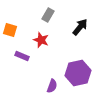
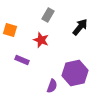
purple rectangle: moved 4 px down
purple hexagon: moved 3 px left
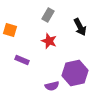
black arrow: rotated 114 degrees clockwise
red star: moved 8 px right, 1 px down
purple semicircle: rotated 56 degrees clockwise
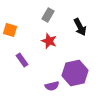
purple rectangle: rotated 32 degrees clockwise
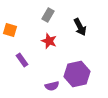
purple hexagon: moved 2 px right, 1 px down
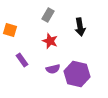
black arrow: rotated 18 degrees clockwise
red star: moved 1 px right
purple hexagon: rotated 25 degrees clockwise
purple semicircle: moved 1 px right, 17 px up
